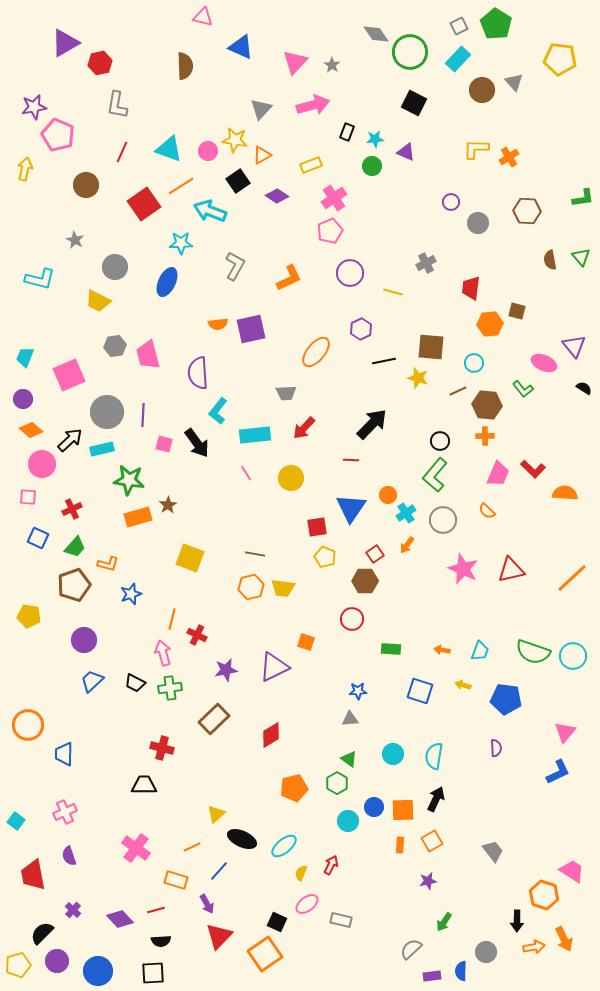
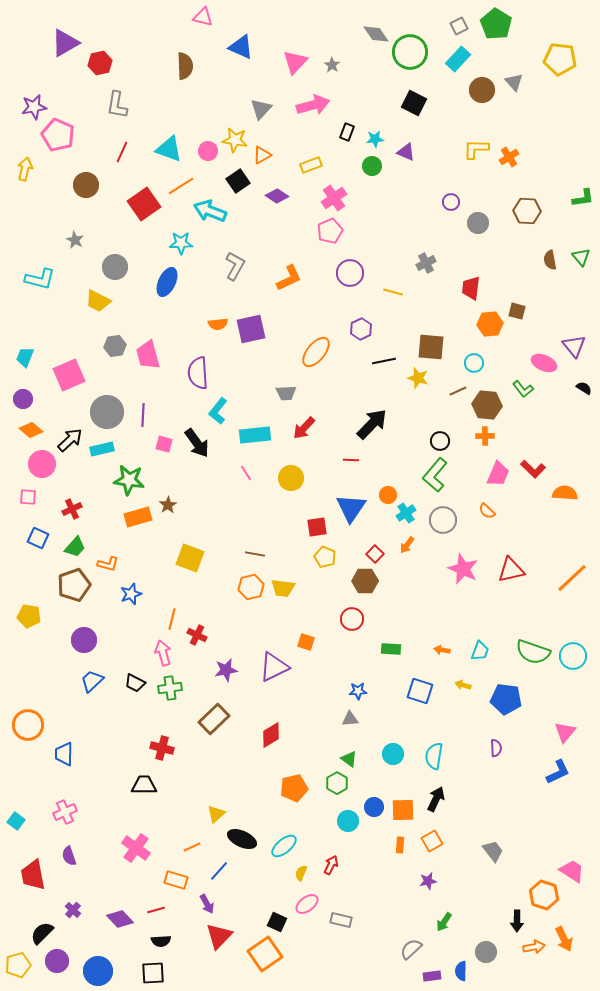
red square at (375, 554): rotated 12 degrees counterclockwise
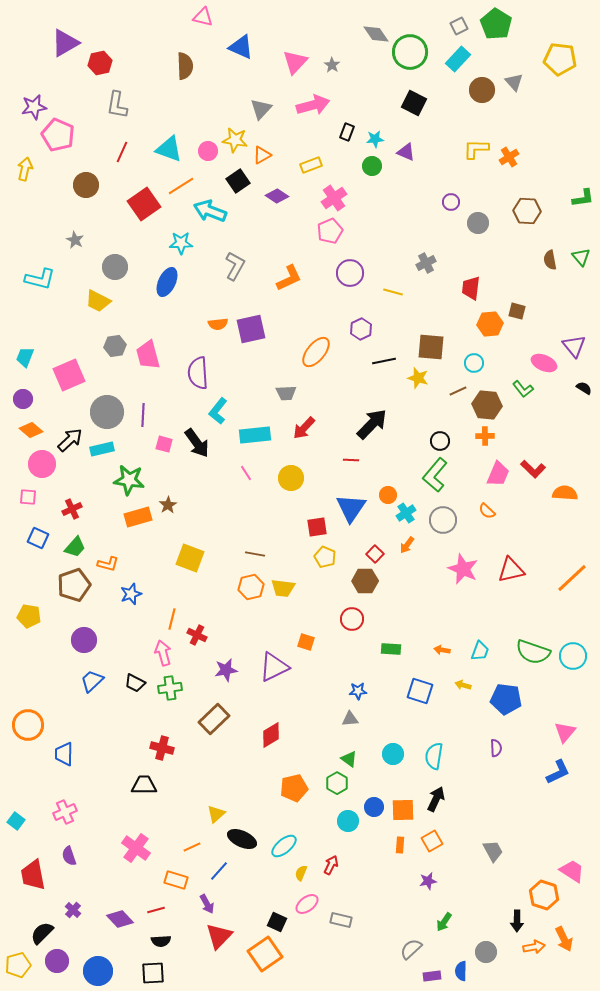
gray trapezoid at (493, 851): rotated 10 degrees clockwise
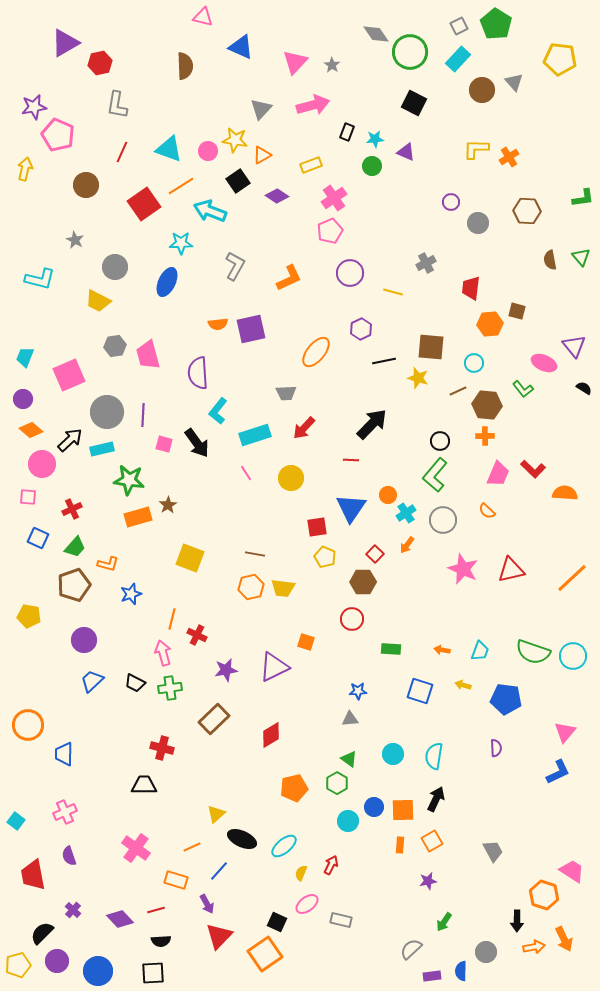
cyan rectangle at (255, 435): rotated 12 degrees counterclockwise
brown hexagon at (365, 581): moved 2 px left, 1 px down
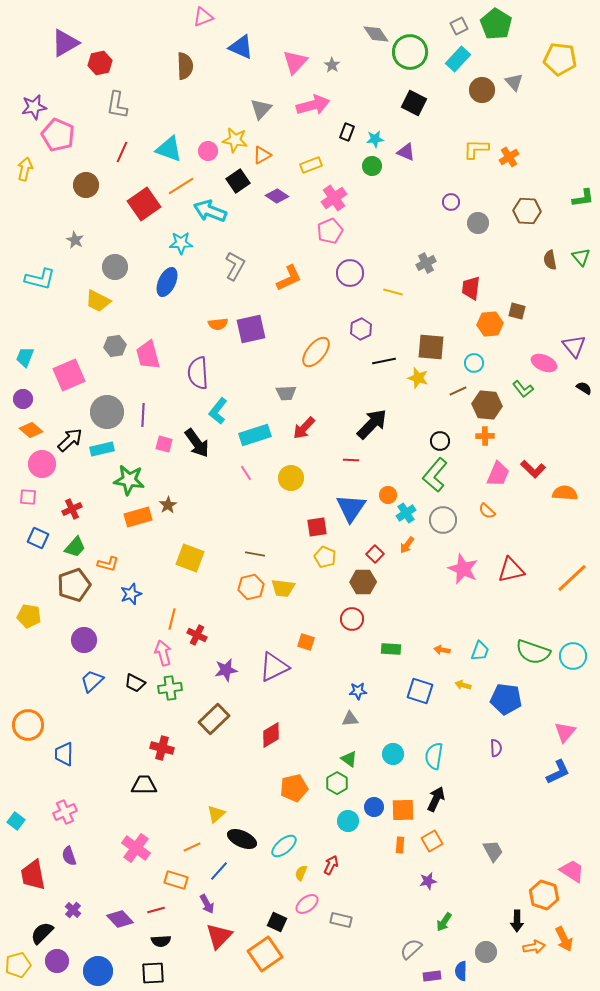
pink triangle at (203, 17): rotated 35 degrees counterclockwise
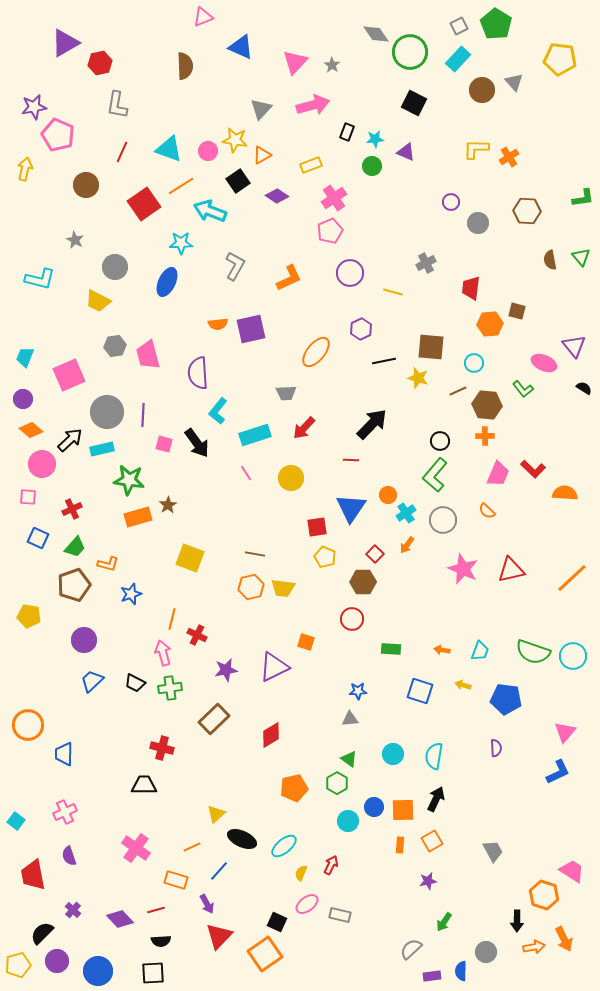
gray rectangle at (341, 920): moved 1 px left, 5 px up
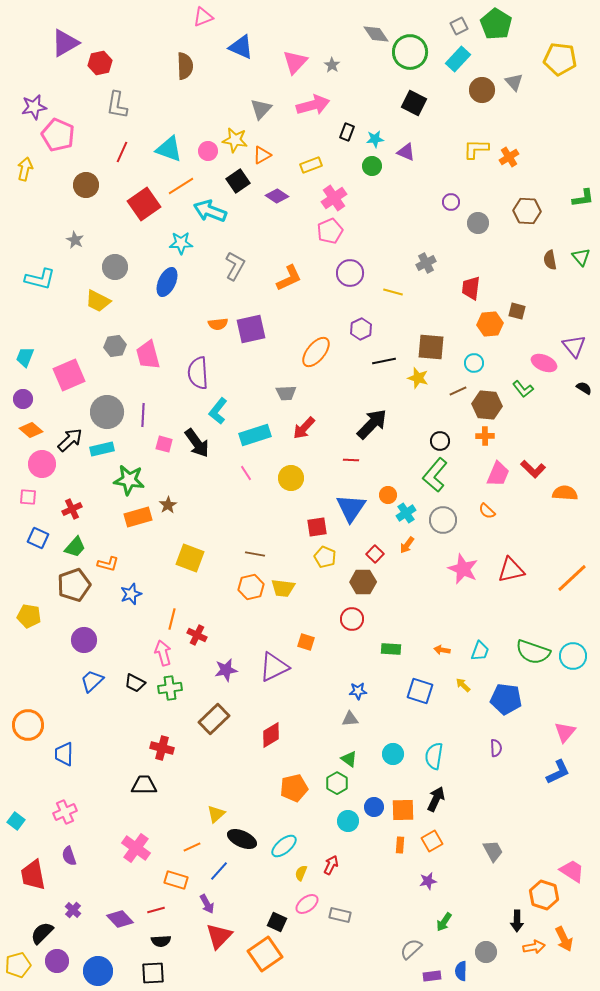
yellow arrow at (463, 685): rotated 28 degrees clockwise
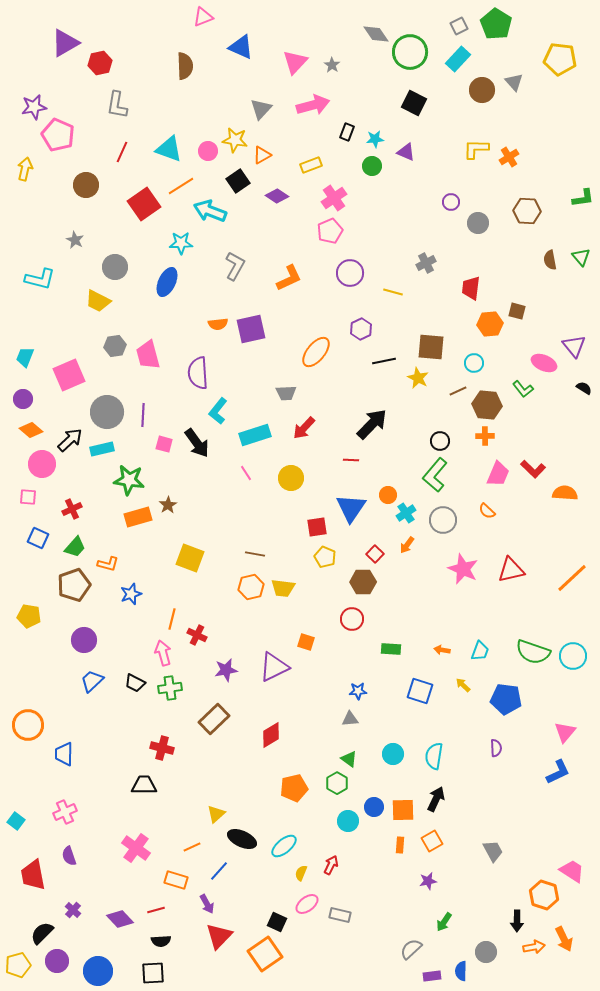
yellow star at (418, 378): rotated 10 degrees clockwise
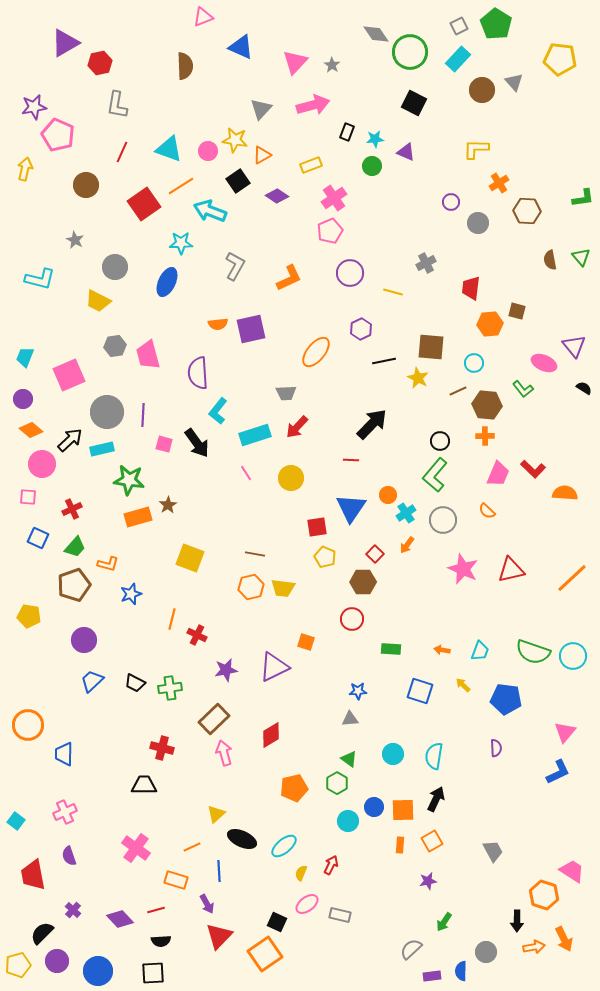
orange cross at (509, 157): moved 10 px left, 26 px down
red arrow at (304, 428): moved 7 px left, 1 px up
pink arrow at (163, 653): moved 61 px right, 100 px down
blue line at (219, 871): rotated 45 degrees counterclockwise
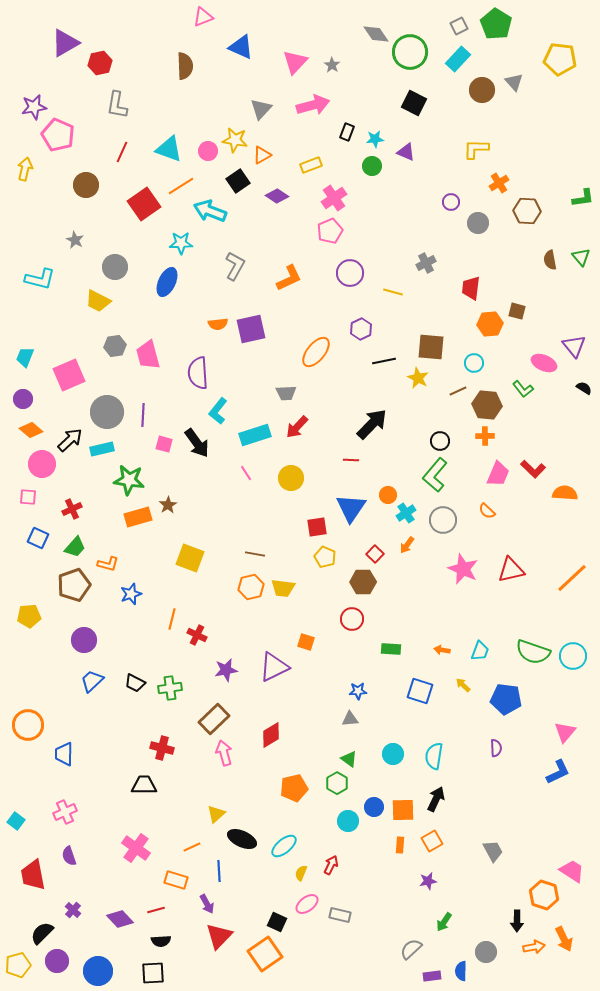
yellow pentagon at (29, 616): rotated 15 degrees counterclockwise
